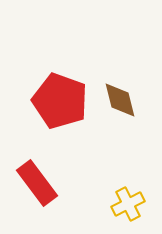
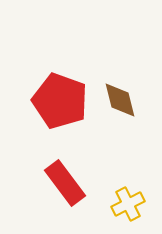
red rectangle: moved 28 px right
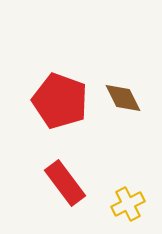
brown diamond: moved 3 px right, 2 px up; rotated 12 degrees counterclockwise
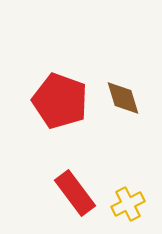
brown diamond: rotated 9 degrees clockwise
red rectangle: moved 10 px right, 10 px down
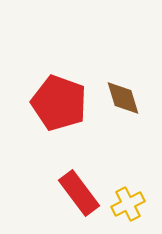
red pentagon: moved 1 px left, 2 px down
red rectangle: moved 4 px right
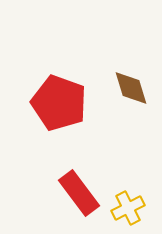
brown diamond: moved 8 px right, 10 px up
yellow cross: moved 4 px down
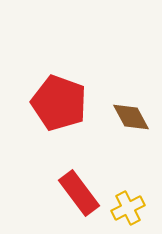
brown diamond: moved 29 px down; rotated 12 degrees counterclockwise
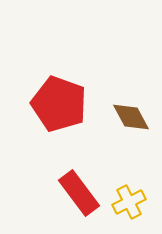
red pentagon: moved 1 px down
yellow cross: moved 1 px right, 6 px up
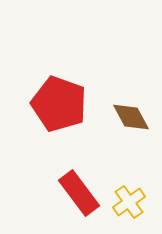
yellow cross: rotated 8 degrees counterclockwise
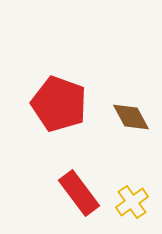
yellow cross: moved 3 px right
